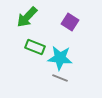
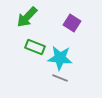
purple square: moved 2 px right, 1 px down
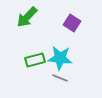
green rectangle: moved 13 px down; rotated 36 degrees counterclockwise
